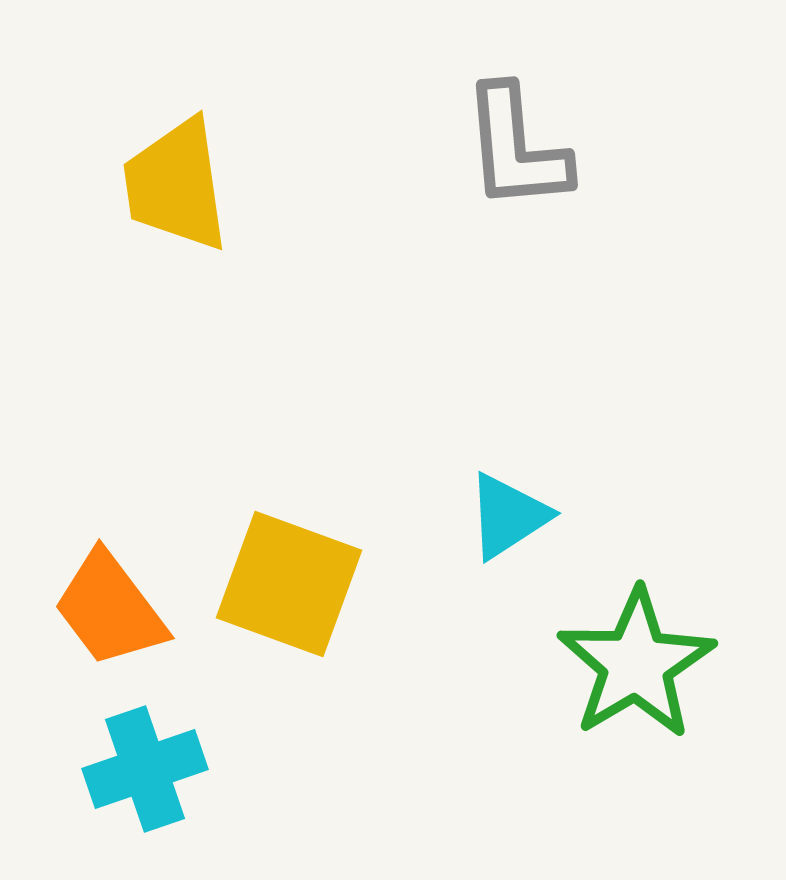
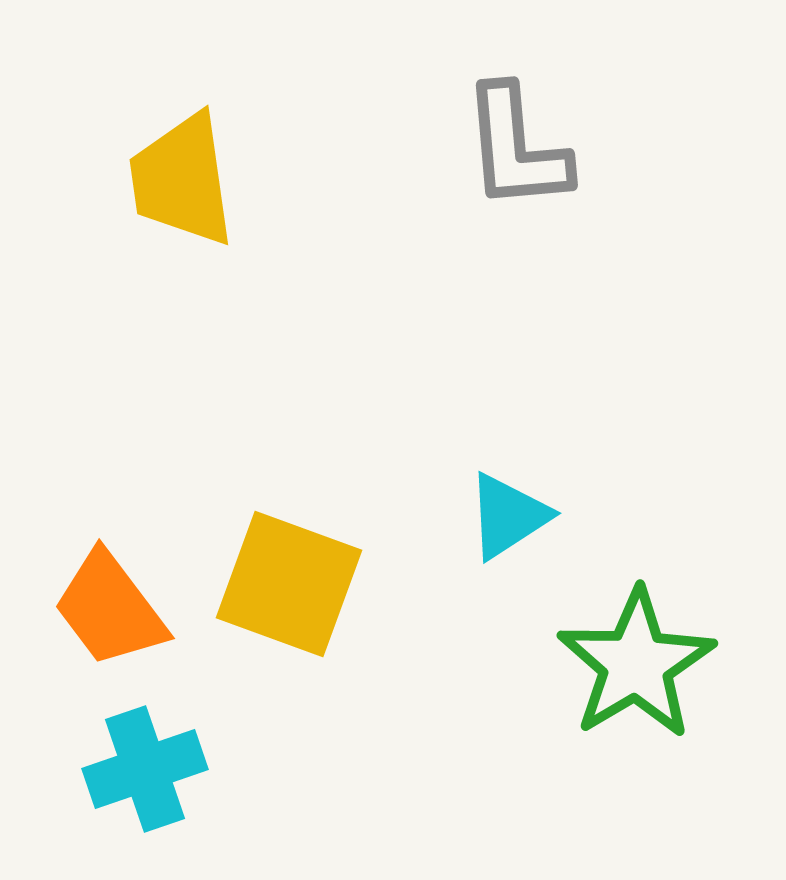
yellow trapezoid: moved 6 px right, 5 px up
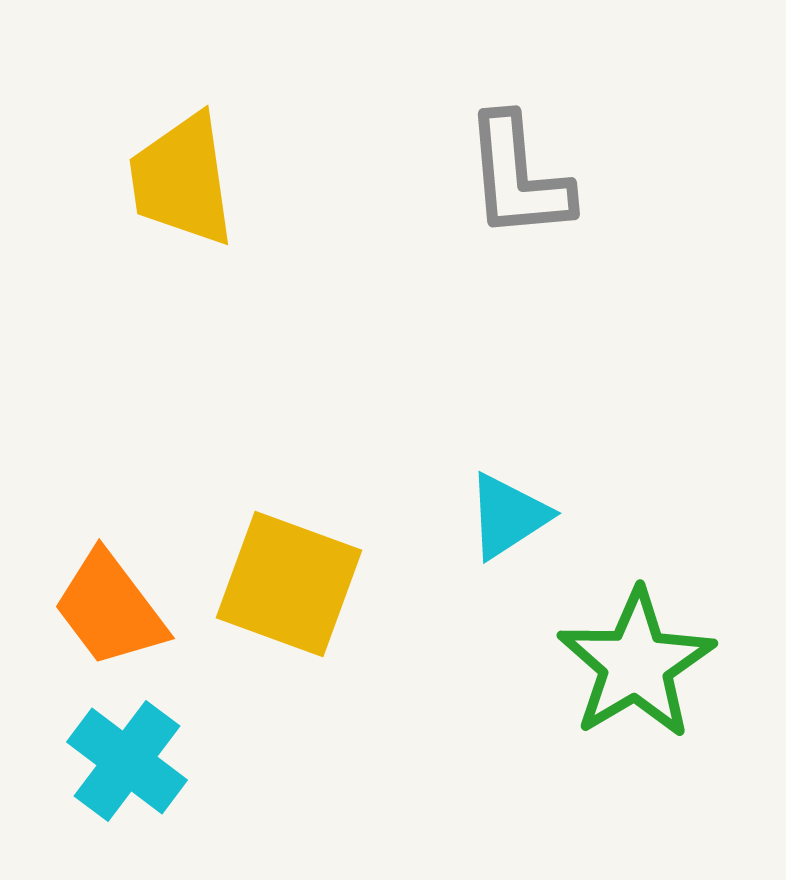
gray L-shape: moved 2 px right, 29 px down
cyan cross: moved 18 px left, 8 px up; rotated 34 degrees counterclockwise
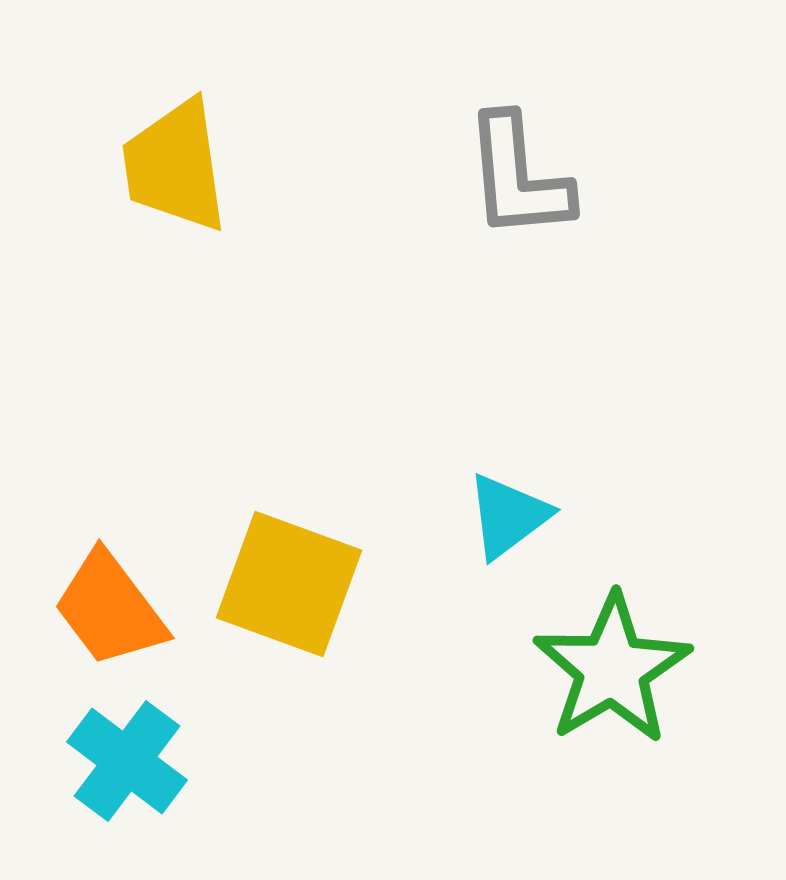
yellow trapezoid: moved 7 px left, 14 px up
cyan triangle: rotated 4 degrees counterclockwise
green star: moved 24 px left, 5 px down
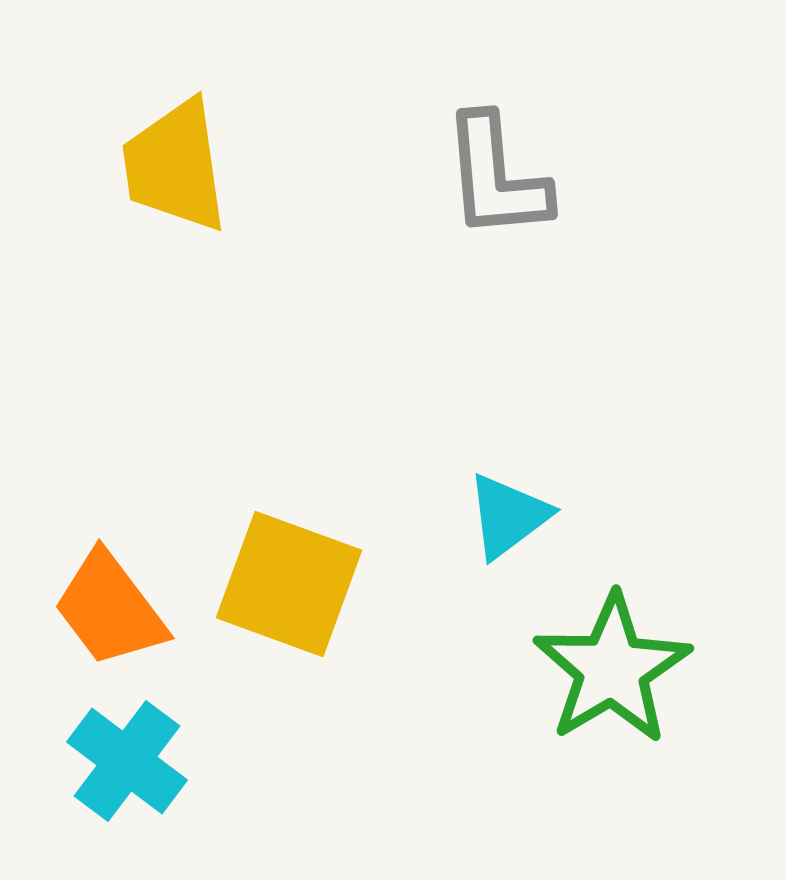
gray L-shape: moved 22 px left
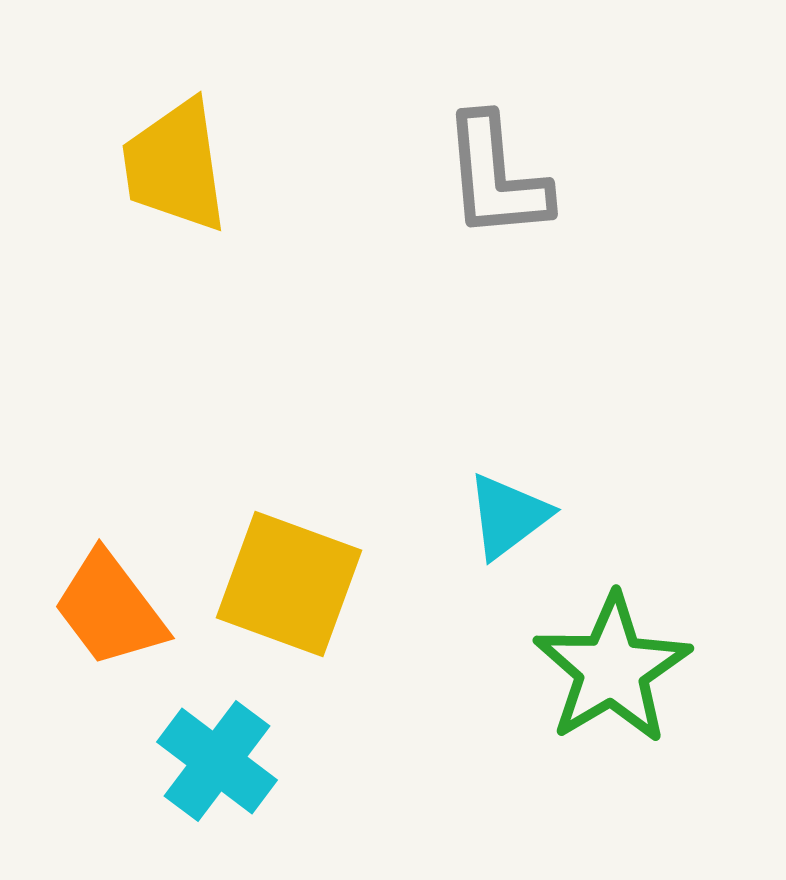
cyan cross: moved 90 px right
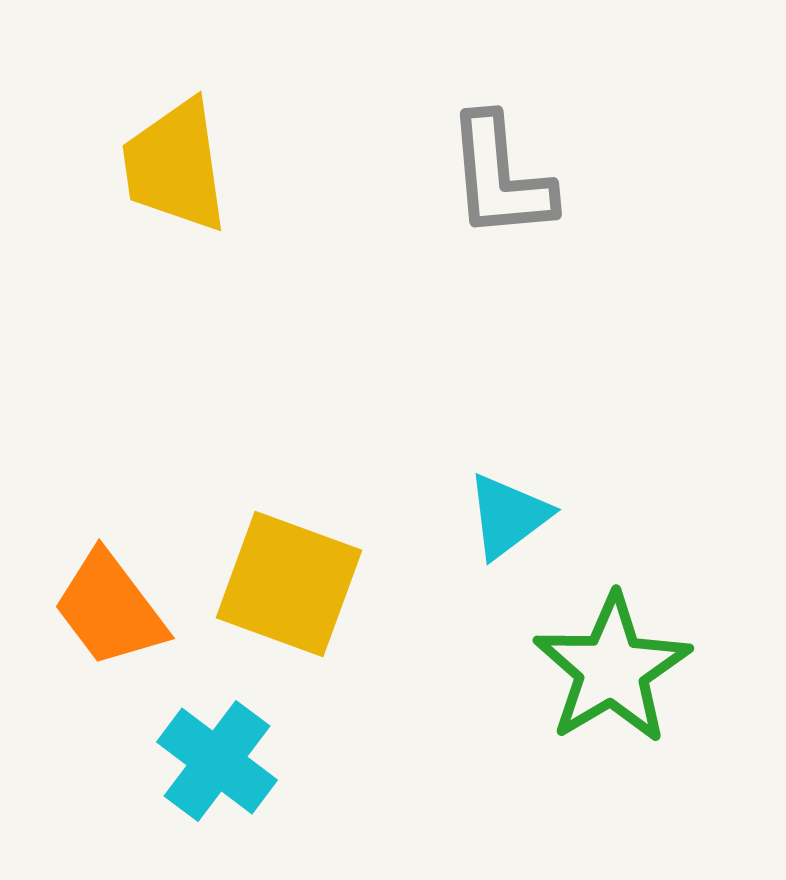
gray L-shape: moved 4 px right
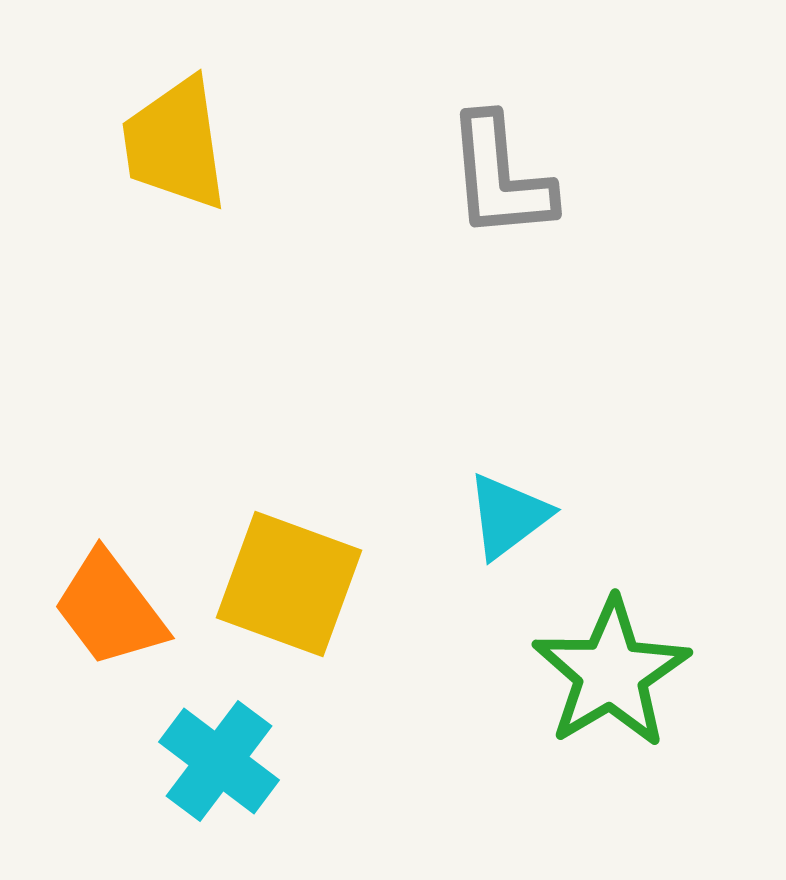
yellow trapezoid: moved 22 px up
green star: moved 1 px left, 4 px down
cyan cross: moved 2 px right
